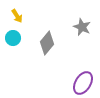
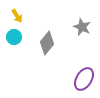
cyan circle: moved 1 px right, 1 px up
purple ellipse: moved 1 px right, 4 px up
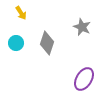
yellow arrow: moved 4 px right, 3 px up
cyan circle: moved 2 px right, 6 px down
gray diamond: rotated 20 degrees counterclockwise
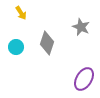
gray star: moved 1 px left
cyan circle: moved 4 px down
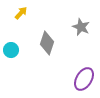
yellow arrow: rotated 104 degrees counterclockwise
cyan circle: moved 5 px left, 3 px down
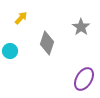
yellow arrow: moved 5 px down
gray star: rotated 12 degrees clockwise
cyan circle: moved 1 px left, 1 px down
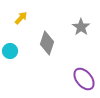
purple ellipse: rotated 70 degrees counterclockwise
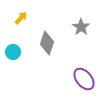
cyan circle: moved 3 px right, 1 px down
